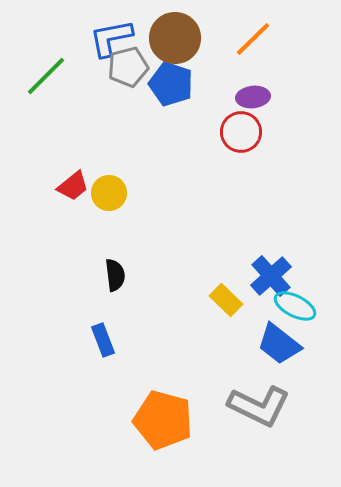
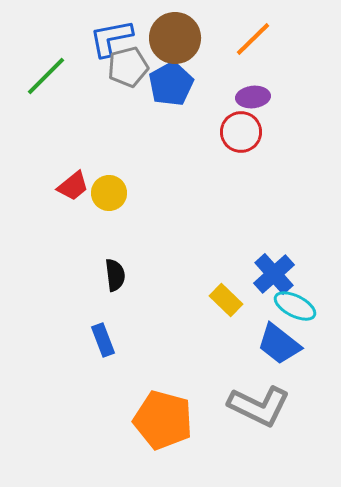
blue pentagon: rotated 24 degrees clockwise
blue cross: moved 3 px right, 2 px up
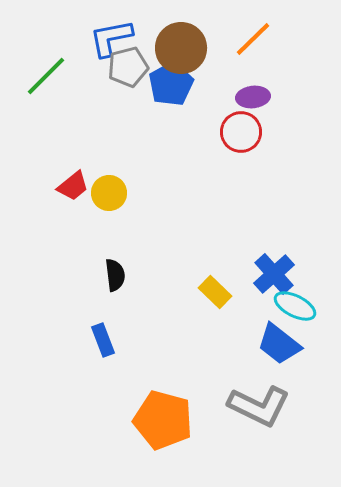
brown circle: moved 6 px right, 10 px down
yellow rectangle: moved 11 px left, 8 px up
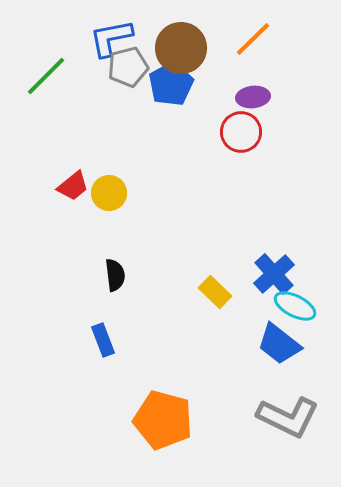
gray L-shape: moved 29 px right, 11 px down
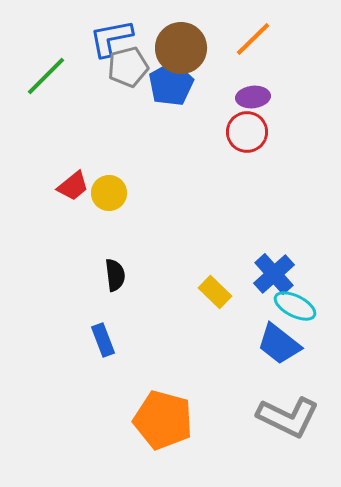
red circle: moved 6 px right
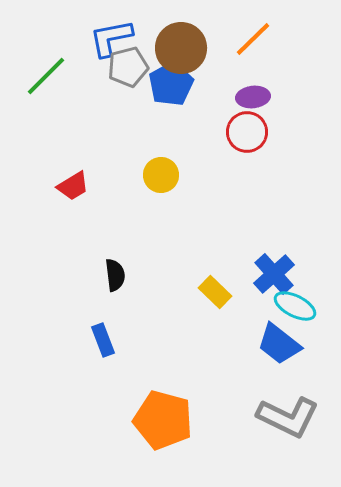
red trapezoid: rotated 8 degrees clockwise
yellow circle: moved 52 px right, 18 px up
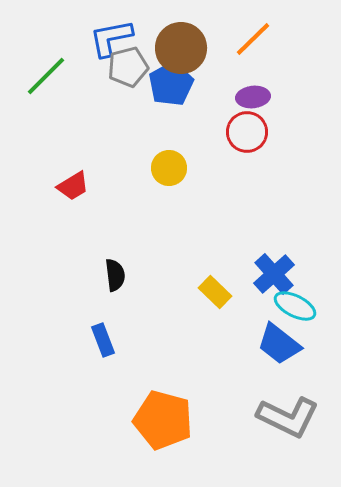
yellow circle: moved 8 px right, 7 px up
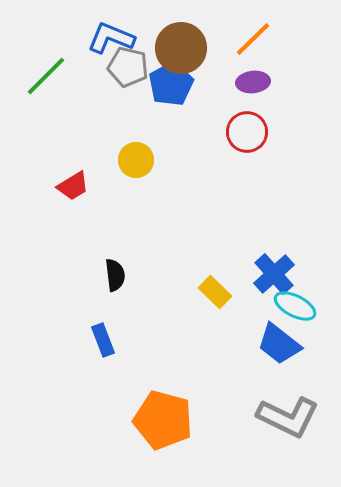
blue L-shape: rotated 33 degrees clockwise
gray pentagon: rotated 27 degrees clockwise
purple ellipse: moved 15 px up
yellow circle: moved 33 px left, 8 px up
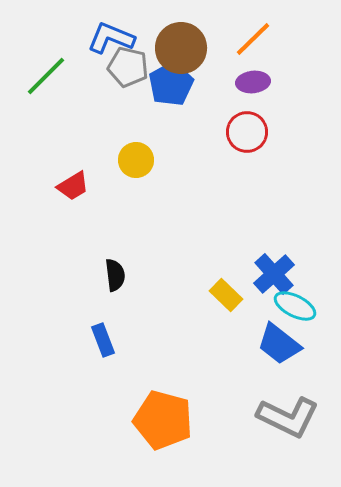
yellow rectangle: moved 11 px right, 3 px down
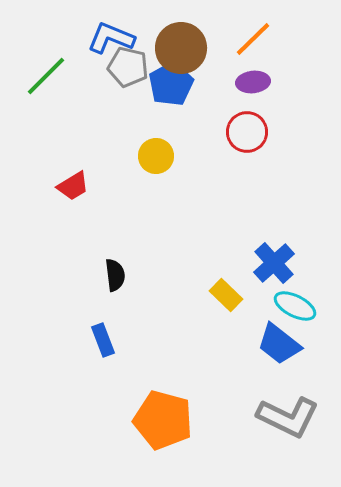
yellow circle: moved 20 px right, 4 px up
blue cross: moved 11 px up
